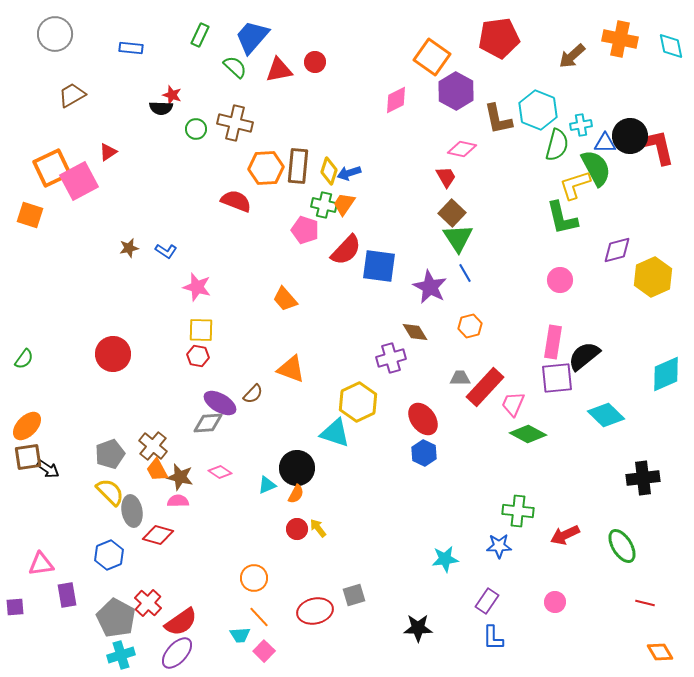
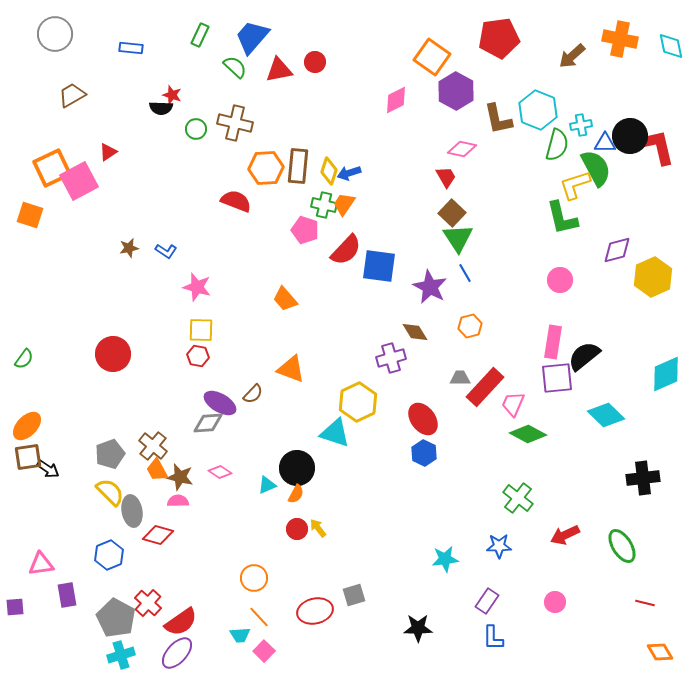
green cross at (518, 511): moved 13 px up; rotated 32 degrees clockwise
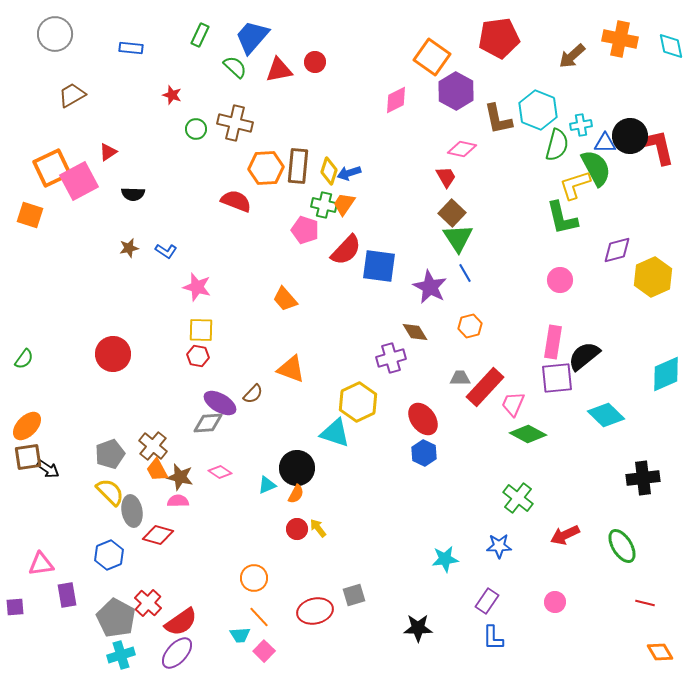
black semicircle at (161, 108): moved 28 px left, 86 px down
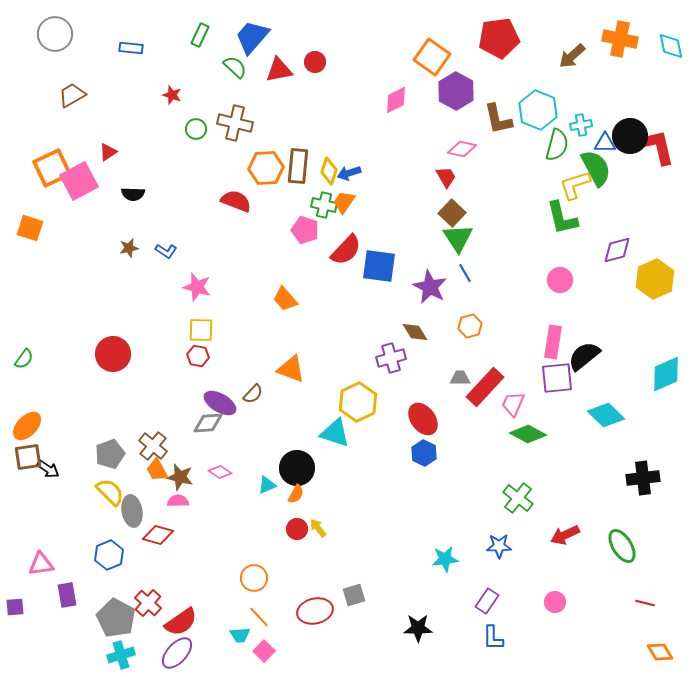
orange trapezoid at (344, 204): moved 2 px up
orange square at (30, 215): moved 13 px down
yellow hexagon at (653, 277): moved 2 px right, 2 px down
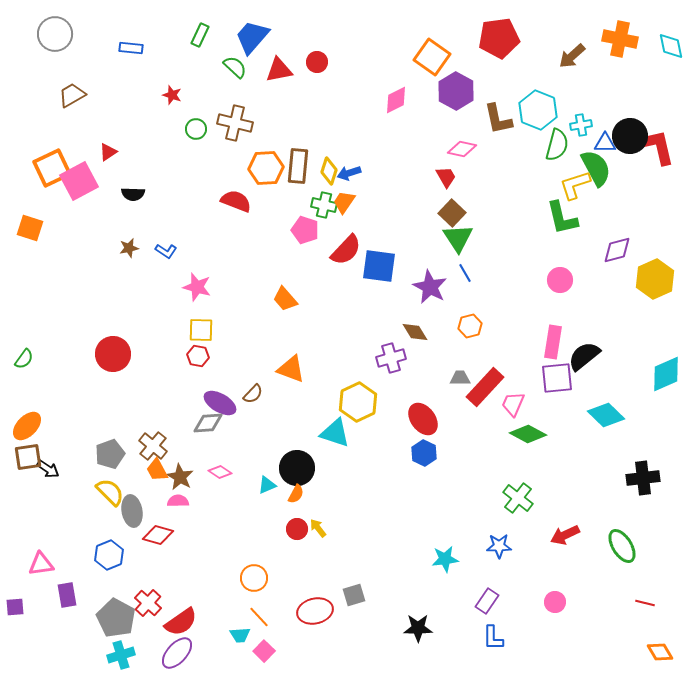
red circle at (315, 62): moved 2 px right
brown star at (180, 477): rotated 16 degrees clockwise
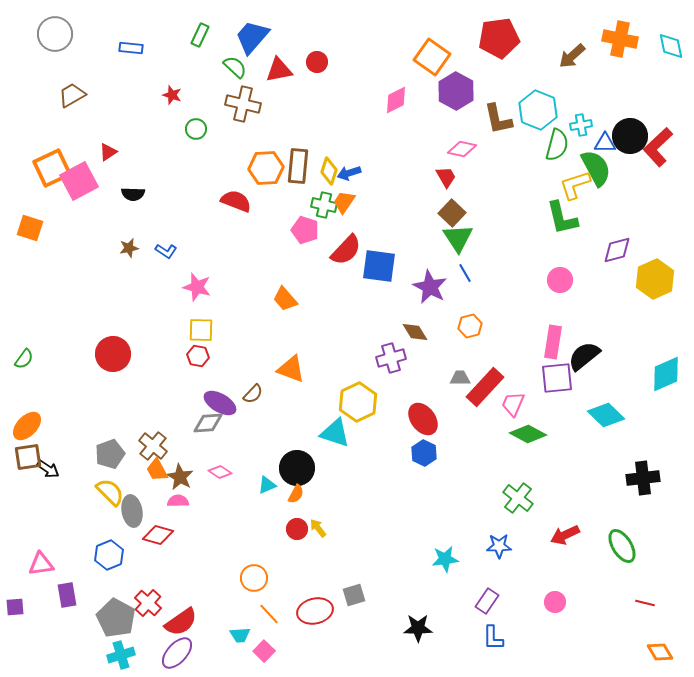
brown cross at (235, 123): moved 8 px right, 19 px up
red L-shape at (658, 147): rotated 120 degrees counterclockwise
orange line at (259, 617): moved 10 px right, 3 px up
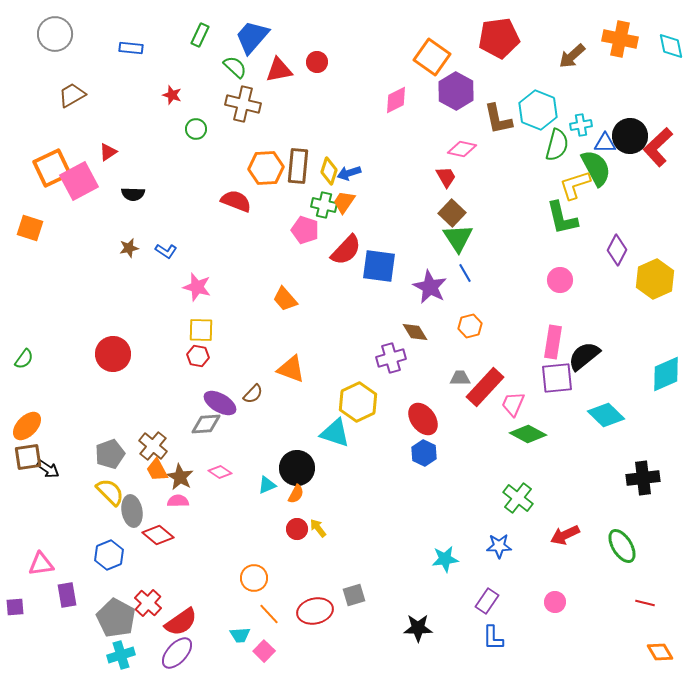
purple diamond at (617, 250): rotated 48 degrees counterclockwise
gray diamond at (208, 423): moved 2 px left, 1 px down
red diamond at (158, 535): rotated 24 degrees clockwise
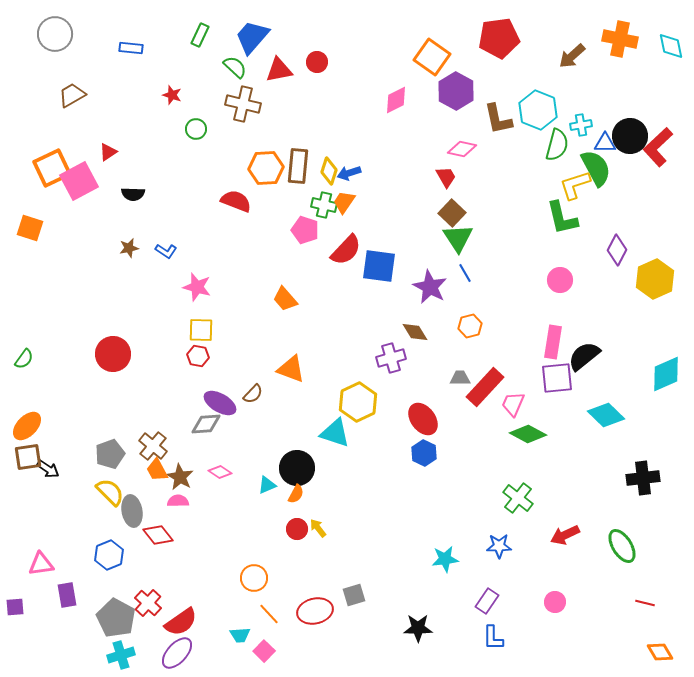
red diamond at (158, 535): rotated 12 degrees clockwise
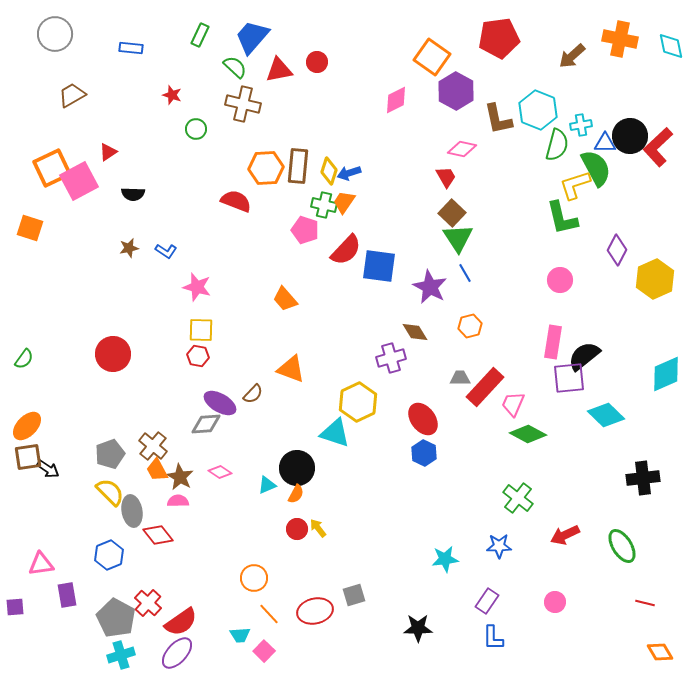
purple square at (557, 378): moved 12 px right
